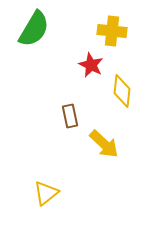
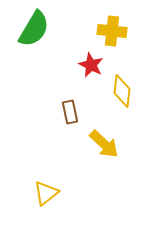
brown rectangle: moved 4 px up
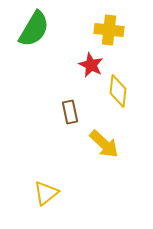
yellow cross: moved 3 px left, 1 px up
yellow diamond: moved 4 px left
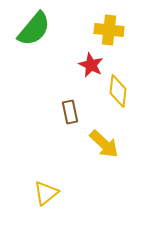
green semicircle: rotated 9 degrees clockwise
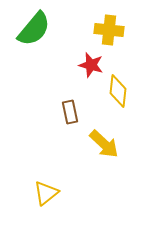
red star: rotated 10 degrees counterclockwise
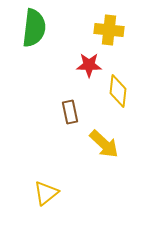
green semicircle: moved 1 px up; rotated 33 degrees counterclockwise
red star: moved 2 px left; rotated 15 degrees counterclockwise
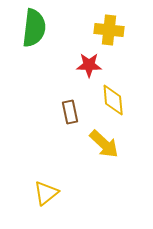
yellow diamond: moved 5 px left, 9 px down; rotated 12 degrees counterclockwise
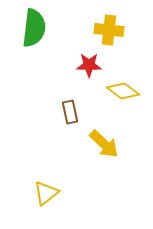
yellow diamond: moved 10 px right, 9 px up; rotated 48 degrees counterclockwise
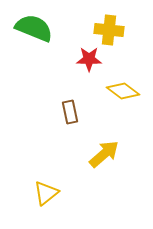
green semicircle: rotated 75 degrees counterclockwise
red star: moved 6 px up
yellow arrow: moved 10 px down; rotated 84 degrees counterclockwise
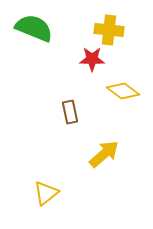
red star: moved 3 px right
